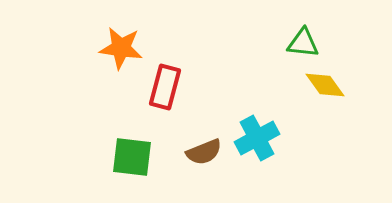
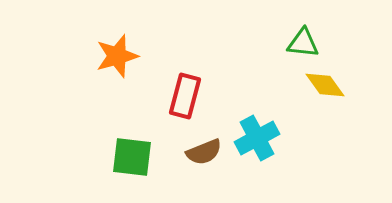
orange star: moved 4 px left, 8 px down; rotated 24 degrees counterclockwise
red rectangle: moved 20 px right, 9 px down
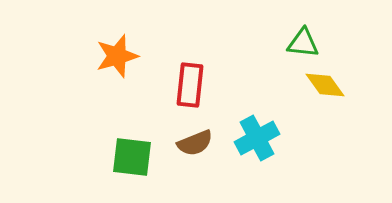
red rectangle: moved 5 px right, 11 px up; rotated 9 degrees counterclockwise
brown semicircle: moved 9 px left, 9 px up
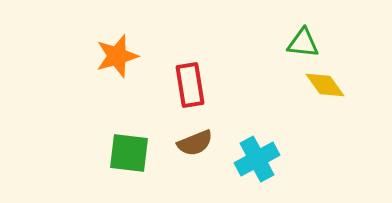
red rectangle: rotated 15 degrees counterclockwise
cyan cross: moved 21 px down
green square: moved 3 px left, 4 px up
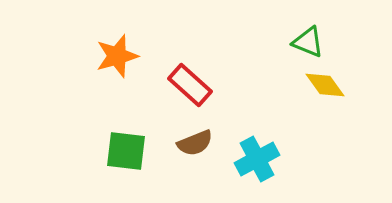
green triangle: moved 5 px right, 1 px up; rotated 16 degrees clockwise
red rectangle: rotated 39 degrees counterclockwise
green square: moved 3 px left, 2 px up
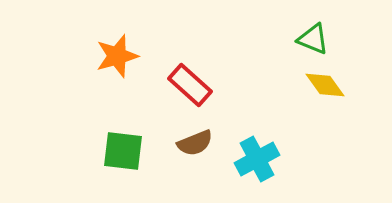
green triangle: moved 5 px right, 3 px up
green square: moved 3 px left
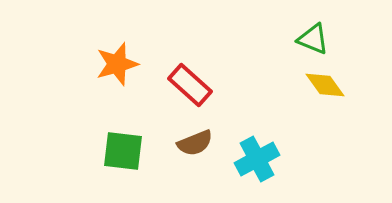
orange star: moved 8 px down
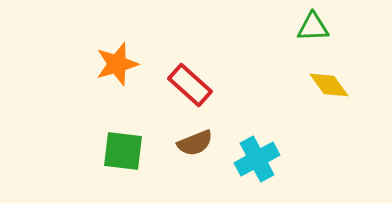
green triangle: moved 12 px up; rotated 24 degrees counterclockwise
yellow diamond: moved 4 px right
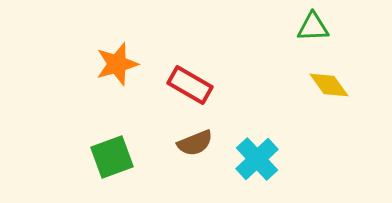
red rectangle: rotated 12 degrees counterclockwise
green square: moved 11 px left, 6 px down; rotated 27 degrees counterclockwise
cyan cross: rotated 15 degrees counterclockwise
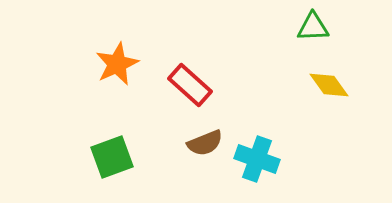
orange star: rotated 9 degrees counterclockwise
red rectangle: rotated 12 degrees clockwise
brown semicircle: moved 10 px right
cyan cross: rotated 27 degrees counterclockwise
